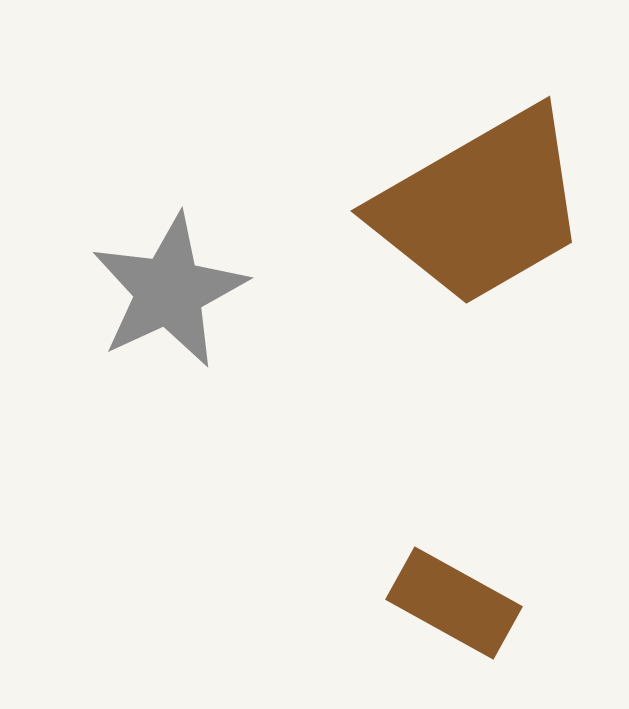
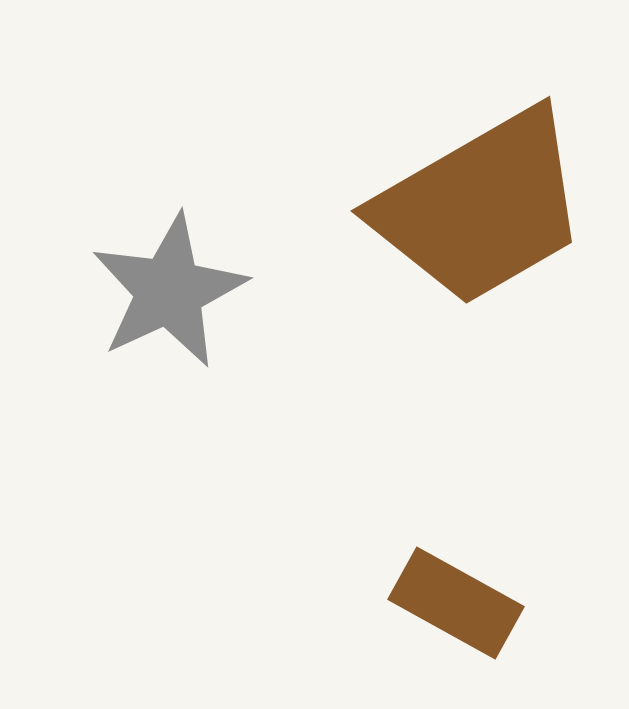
brown rectangle: moved 2 px right
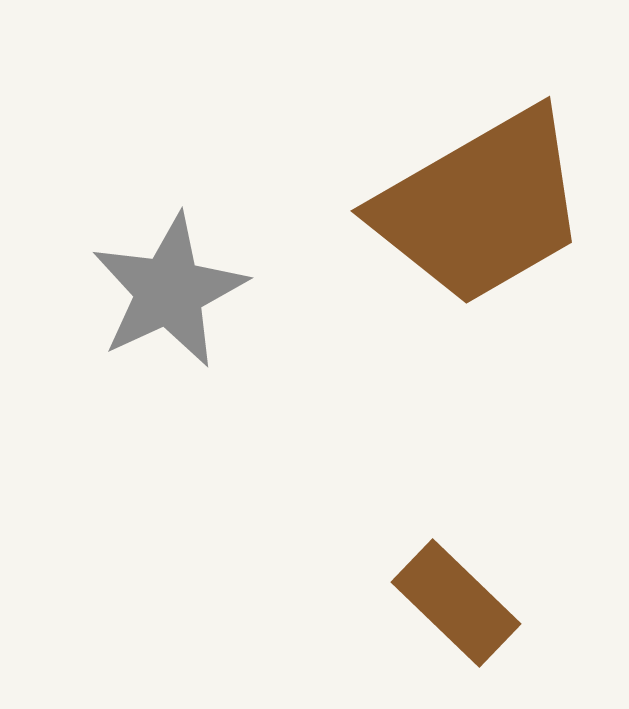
brown rectangle: rotated 15 degrees clockwise
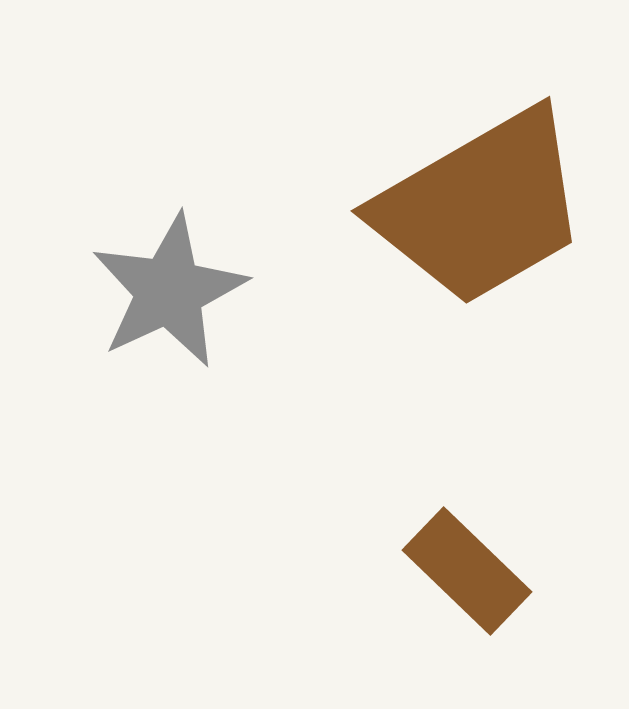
brown rectangle: moved 11 px right, 32 px up
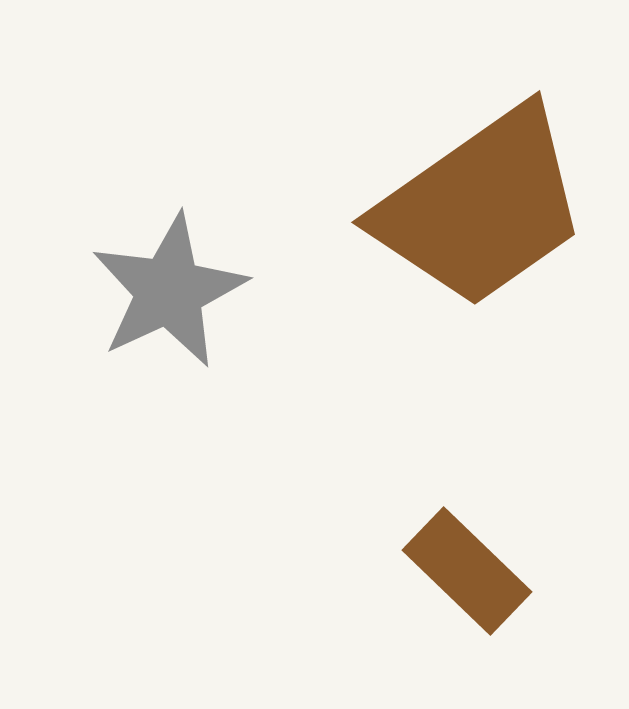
brown trapezoid: rotated 5 degrees counterclockwise
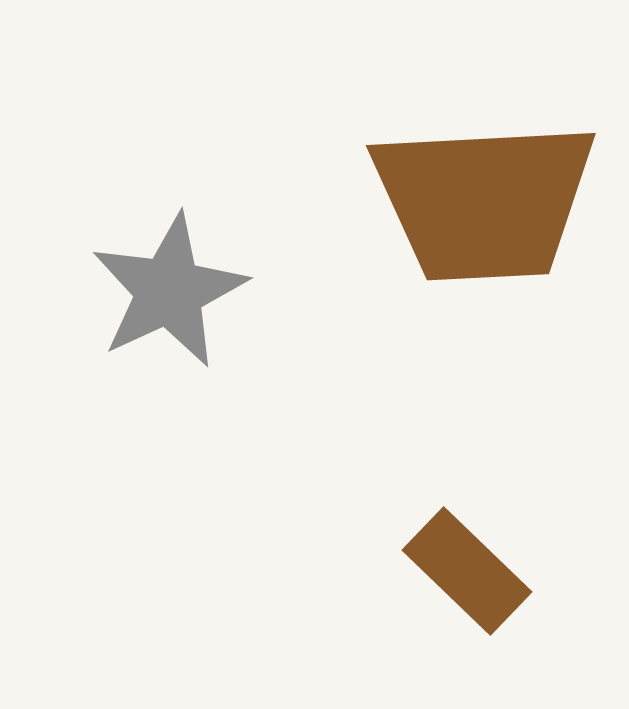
brown trapezoid: moved 3 px right, 6 px up; rotated 32 degrees clockwise
